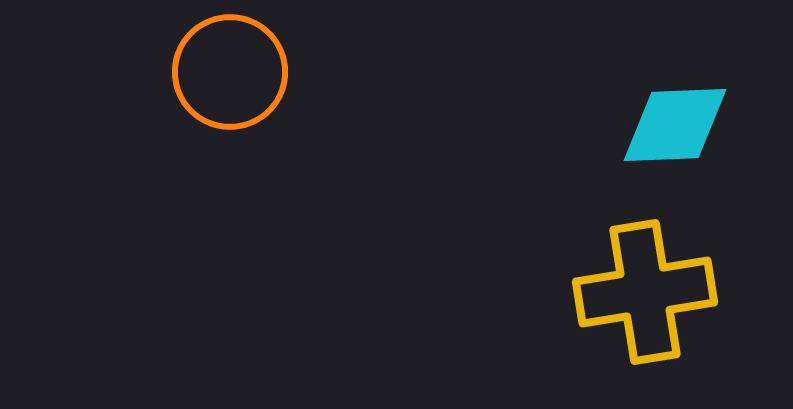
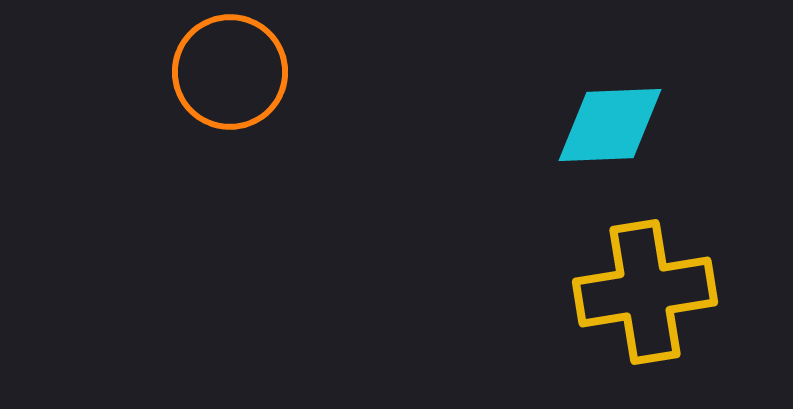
cyan diamond: moved 65 px left
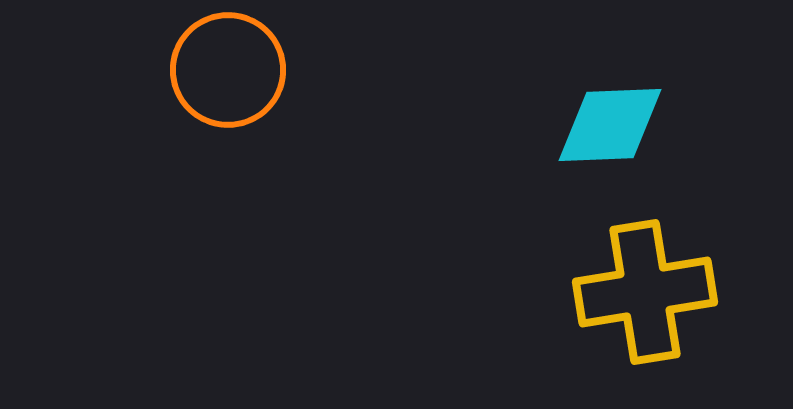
orange circle: moved 2 px left, 2 px up
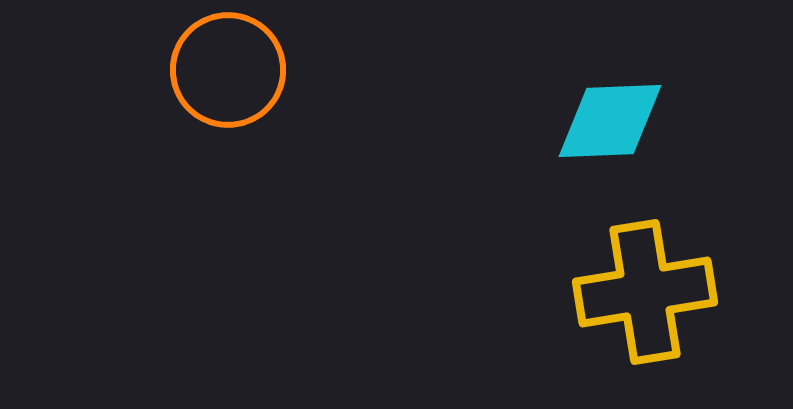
cyan diamond: moved 4 px up
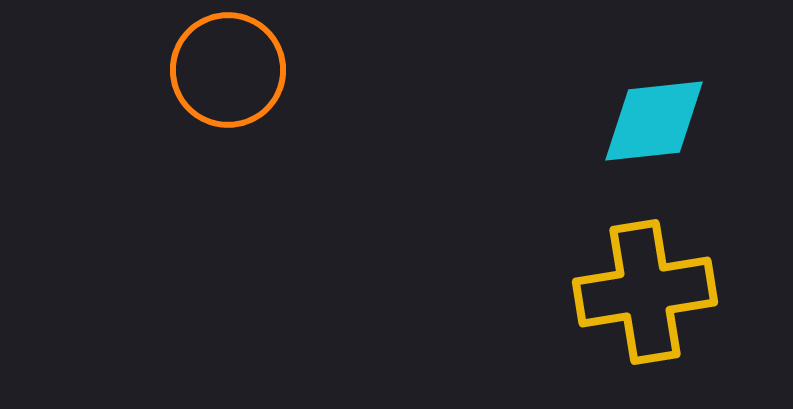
cyan diamond: moved 44 px right; rotated 4 degrees counterclockwise
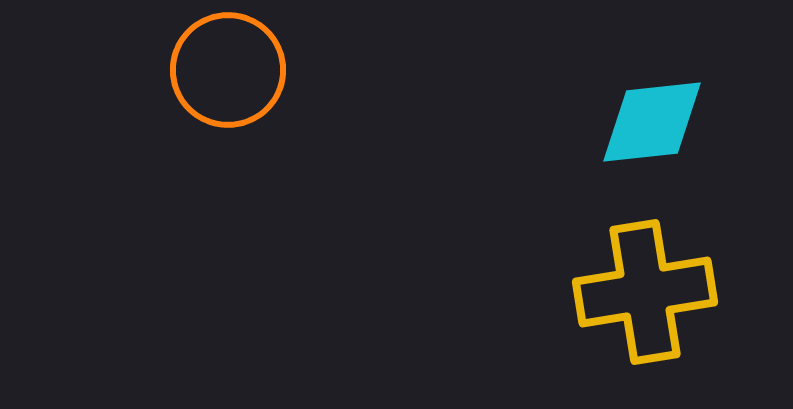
cyan diamond: moved 2 px left, 1 px down
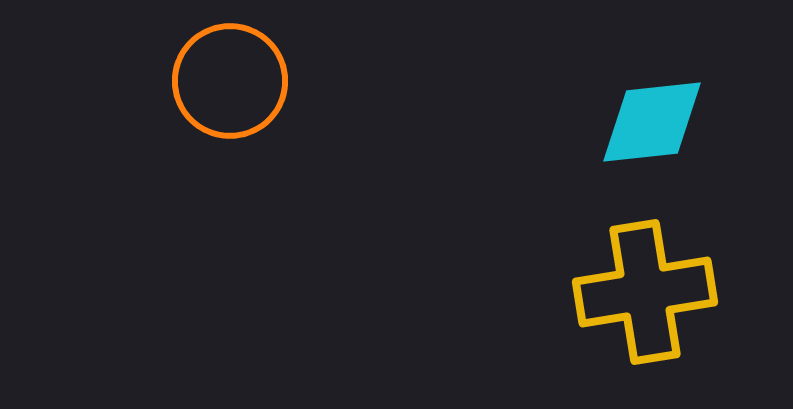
orange circle: moved 2 px right, 11 px down
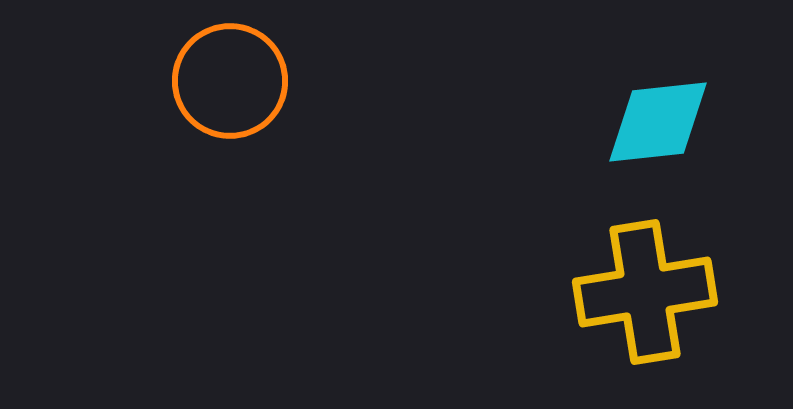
cyan diamond: moved 6 px right
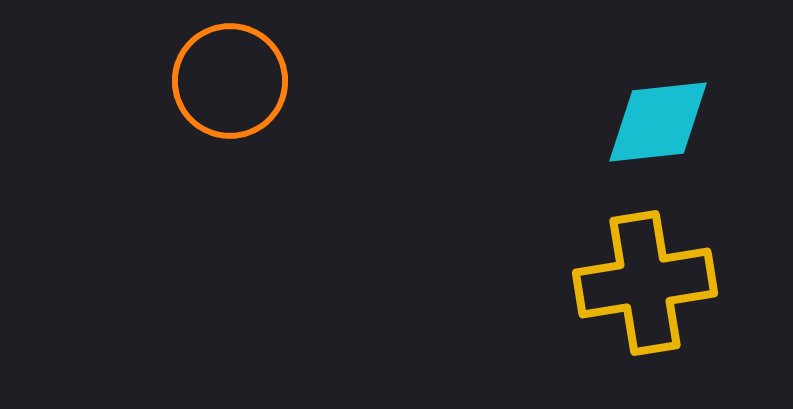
yellow cross: moved 9 px up
